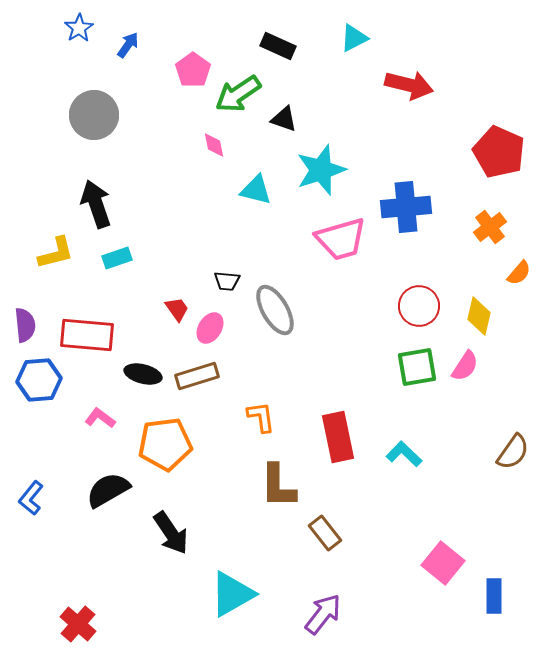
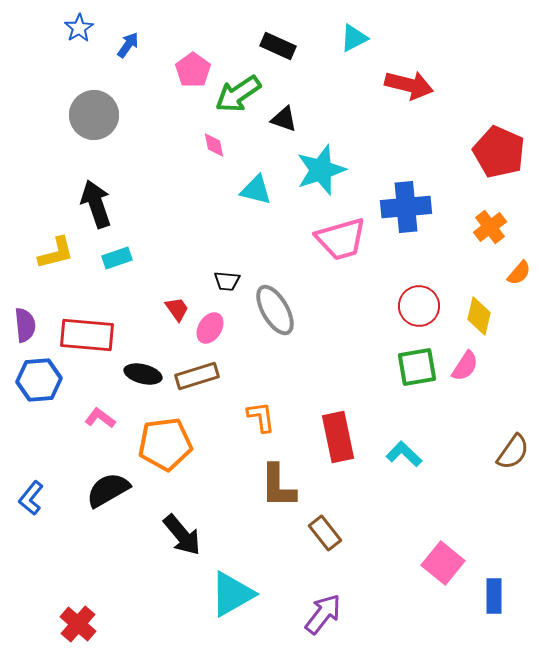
black arrow at (171, 533): moved 11 px right, 2 px down; rotated 6 degrees counterclockwise
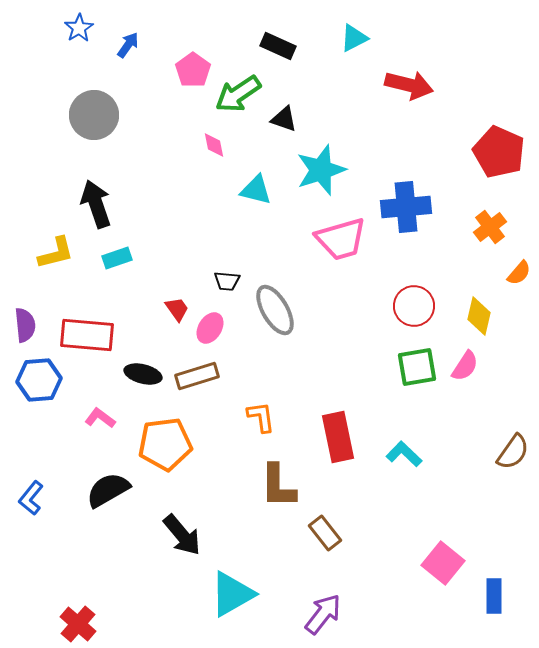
red circle at (419, 306): moved 5 px left
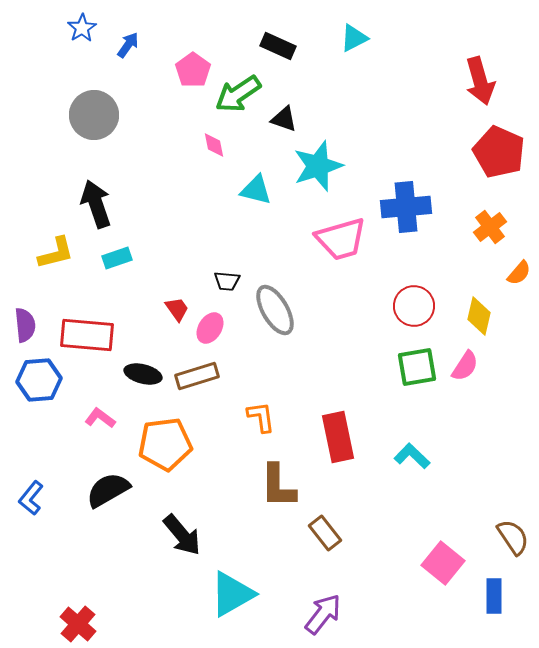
blue star at (79, 28): moved 3 px right
red arrow at (409, 85): moved 71 px right, 4 px up; rotated 60 degrees clockwise
cyan star at (321, 170): moved 3 px left, 4 px up
brown semicircle at (513, 452): moved 85 px down; rotated 69 degrees counterclockwise
cyan L-shape at (404, 454): moved 8 px right, 2 px down
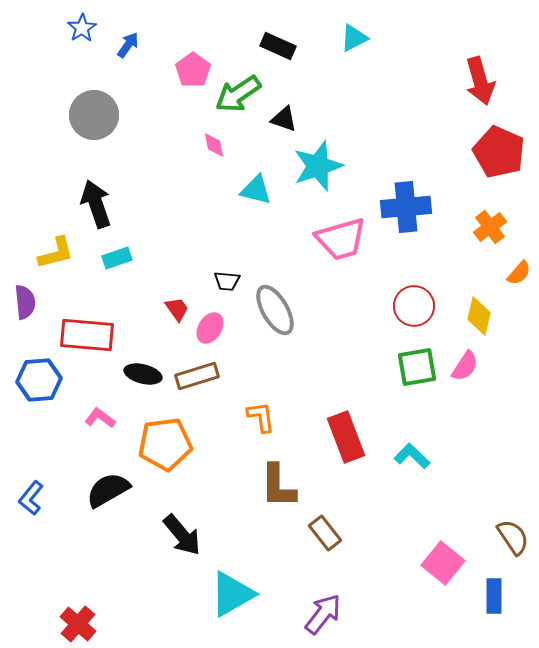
purple semicircle at (25, 325): moved 23 px up
red rectangle at (338, 437): moved 8 px right; rotated 9 degrees counterclockwise
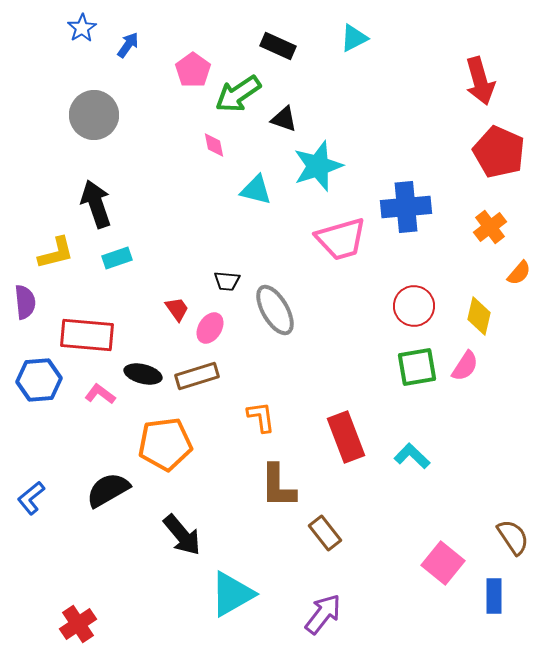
pink L-shape at (100, 418): moved 24 px up
blue L-shape at (31, 498): rotated 12 degrees clockwise
red cross at (78, 624): rotated 15 degrees clockwise
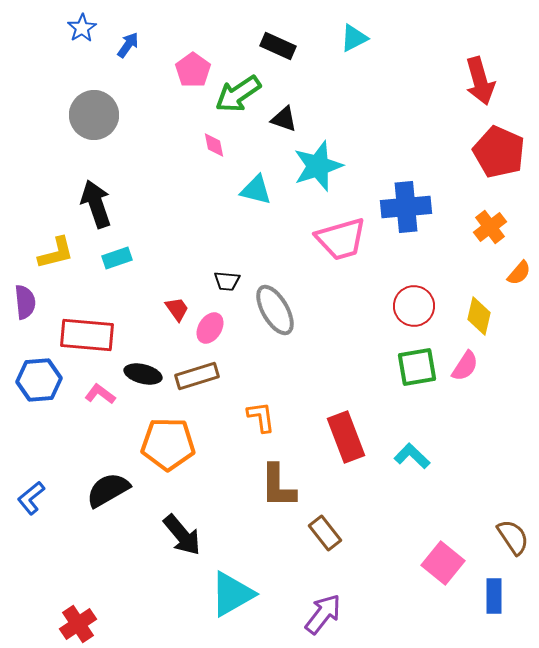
orange pentagon at (165, 444): moved 3 px right; rotated 8 degrees clockwise
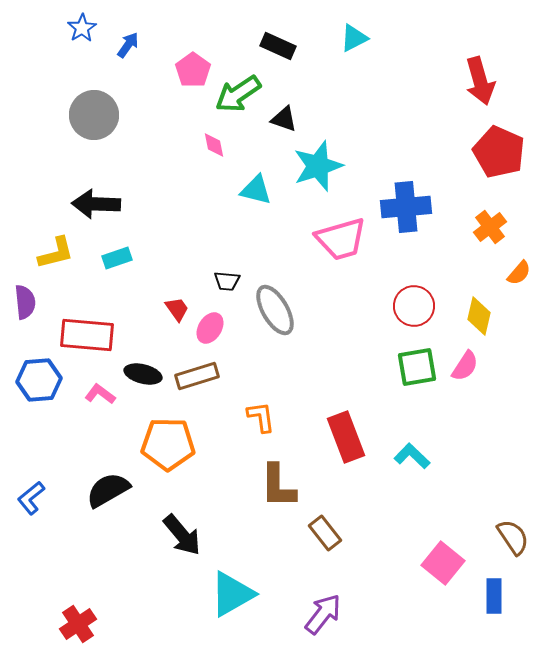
black arrow at (96, 204): rotated 69 degrees counterclockwise
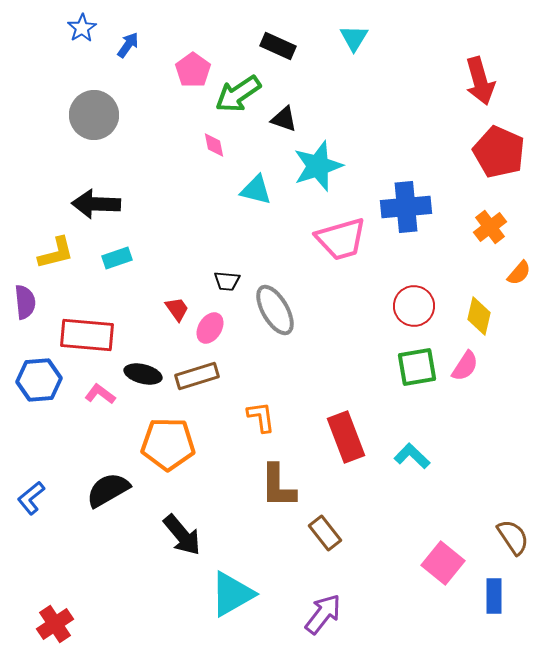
cyan triangle at (354, 38): rotated 32 degrees counterclockwise
red cross at (78, 624): moved 23 px left
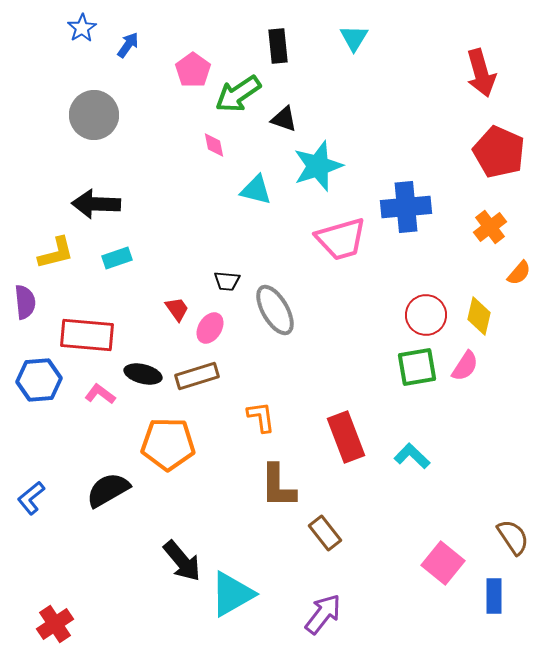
black rectangle at (278, 46): rotated 60 degrees clockwise
red arrow at (480, 81): moved 1 px right, 8 px up
red circle at (414, 306): moved 12 px right, 9 px down
black arrow at (182, 535): moved 26 px down
